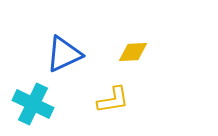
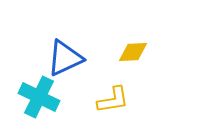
blue triangle: moved 1 px right, 4 px down
cyan cross: moved 6 px right, 7 px up
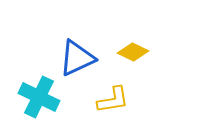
yellow diamond: rotated 28 degrees clockwise
blue triangle: moved 12 px right
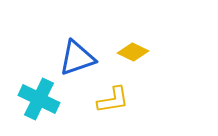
blue triangle: rotated 6 degrees clockwise
cyan cross: moved 2 px down
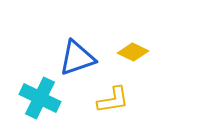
cyan cross: moved 1 px right, 1 px up
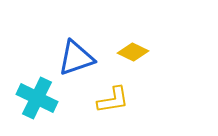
blue triangle: moved 1 px left
cyan cross: moved 3 px left
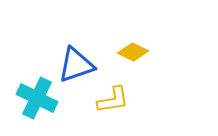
blue triangle: moved 7 px down
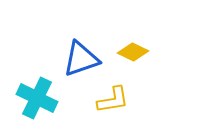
blue triangle: moved 5 px right, 6 px up
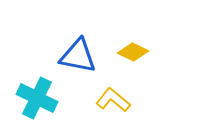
blue triangle: moved 3 px left, 3 px up; rotated 30 degrees clockwise
yellow L-shape: rotated 132 degrees counterclockwise
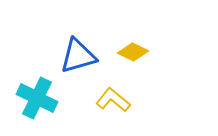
blue triangle: rotated 27 degrees counterclockwise
